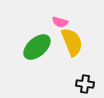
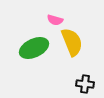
pink semicircle: moved 5 px left, 2 px up
green ellipse: moved 3 px left, 1 px down; rotated 16 degrees clockwise
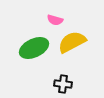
yellow semicircle: rotated 96 degrees counterclockwise
black cross: moved 22 px left
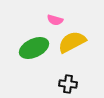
black cross: moved 5 px right
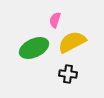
pink semicircle: rotated 91 degrees clockwise
black cross: moved 10 px up
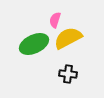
yellow semicircle: moved 4 px left, 4 px up
green ellipse: moved 4 px up
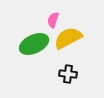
pink semicircle: moved 2 px left
